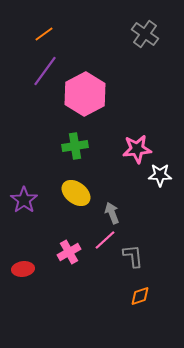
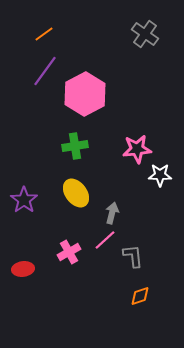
yellow ellipse: rotated 16 degrees clockwise
gray arrow: rotated 35 degrees clockwise
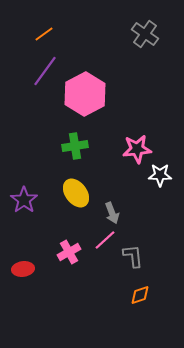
gray arrow: rotated 145 degrees clockwise
orange diamond: moved 1 px up
